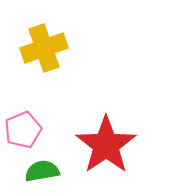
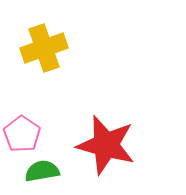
pink pentagon: moved 1 px left, 4 px down; rotated 15 degrees counterclockwise
red star: rotated 22 degrees counterclockwise
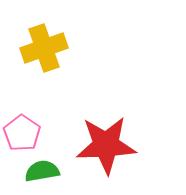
pink pentagon: moved 1 px up
red star: rotated 18 degrees counterclockwise
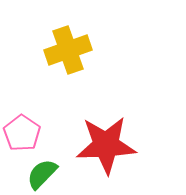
yellow cross: moved 24 px right, 2 px down
green semicircle: moved 3 px down; rotated 36 degrees counterclockwise
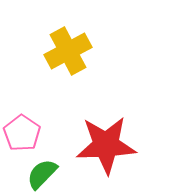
yellow cross: moved 1 px down; rotated 9 degrees counterclockwise
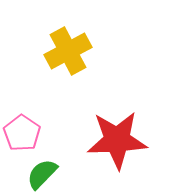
red star: moved 11 px right, 5 px up
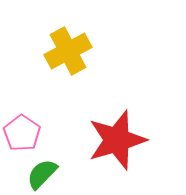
red star: rotated 14 degrees counterclockwise
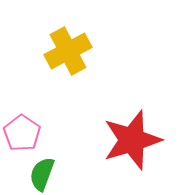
red star: moved 15 px right
green semicircle: rotated 24 degrees counterclockwise
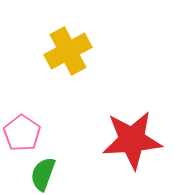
red star: rotated 12 degrees clockwise
green semicircle: moved 1 px right
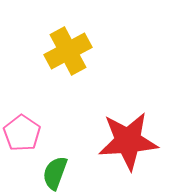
red star: moved 4 px left, 1 px down
green semicircle: moved 12 px right, 1 px up
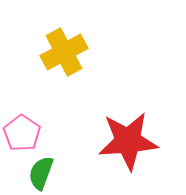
yellow cross: moved 4 px left, 1 px down
green semicircle: moved 14 px left
